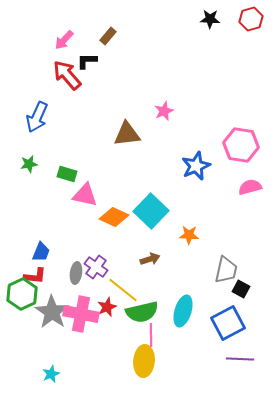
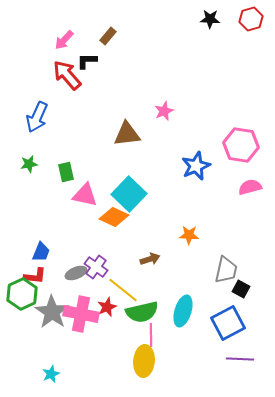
green rectangle: moved 1 px left, 2 px up; rotated 60 degrees clockwise
cyan square: moved 22 px left, 17 px up
gray ellipse: rotated 60 degrees clockwise
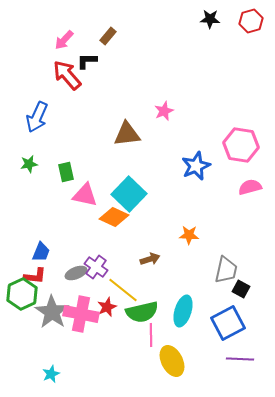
red hexagon: moved 2 px down
yellow ellipse: moved 28 px right; rotated 32 degrees counterclockwise
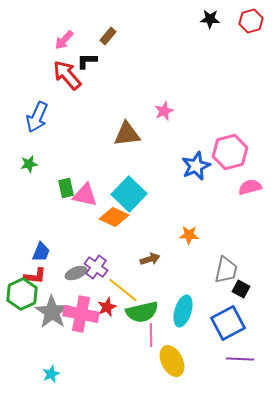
pink hexagon: moved 11 px left, 7 px down; rotated 24 degrees counterclockwise
green rectangle: moved 16 px down
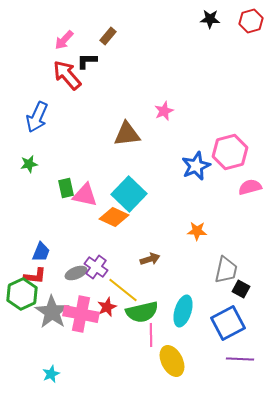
orange star: moved 8 px right, 4 px up
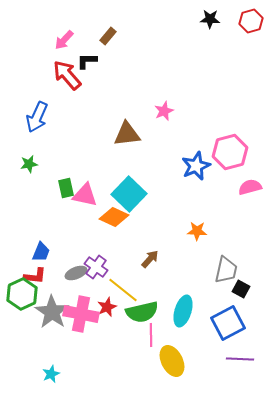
brown arrow: rotated 30 degrees counterclockwise
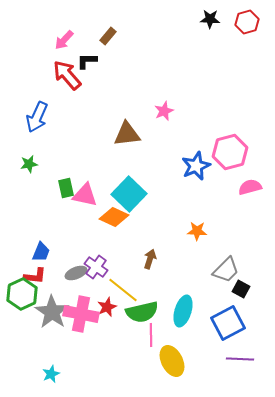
red hexagon: moved 4 px left, 1 px down
brown arrow: rotated 24 degrees counterclockwise
gray trapezoid: rotated 32 degrees clockwise
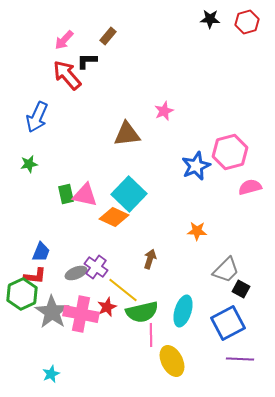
green rectangle: moved 6 px down
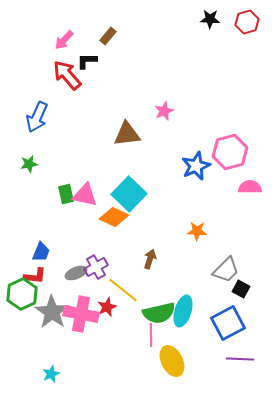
pink semicircle: rotated 15 degrees clockwise
purple cross: rotated 25 degrees clockwise
green semicircle: moved 17 px right, 1 px down
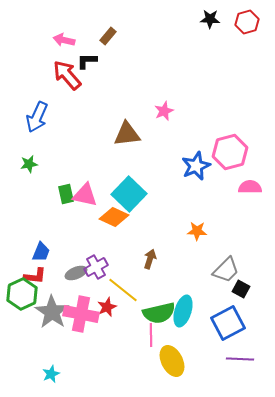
pink arrow: rotated 60 degrees clockwise
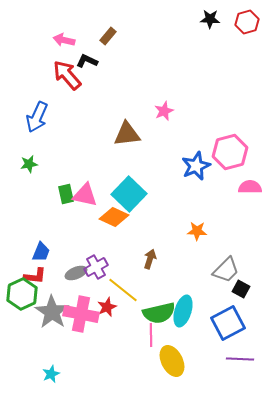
black L-shape: rotated 25 degrees clockwise
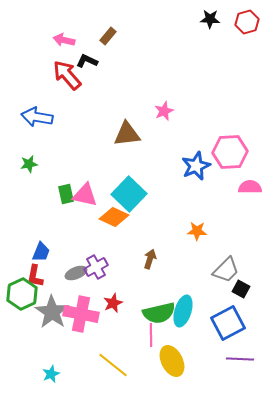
blue arrow: rotated 76 degrees clockwise
pink hexagon: rotated 12 degrees clockwise
red L-shape: rotated 95 degrees clockwise
yellow line: moved 10 px left, 75 px down
red star: moved 6 px right, 4 px up
